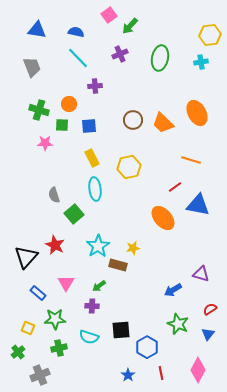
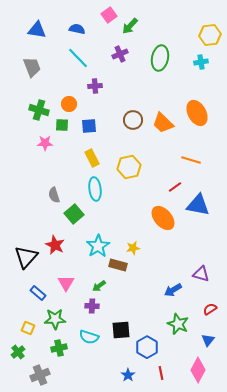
blue semicircle at (76, 32): moved 1 px right, 3 px up
blue triangle at (208, 334): moved 6 px down
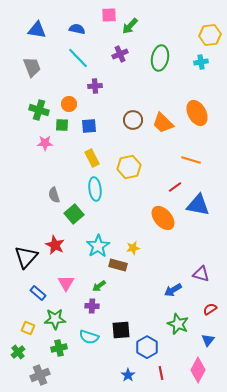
pink square at (109, 15): rotated 35 degrees clockwise
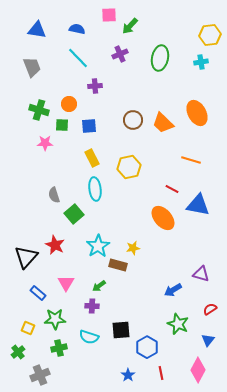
red line at (175, 187): moved 3 px left, 2 px down; rotated 64 degrees clockwise
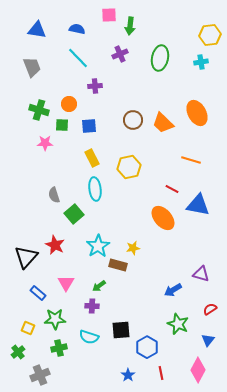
green arrow at (130, 26): rotated 36 degrees counterclockwise
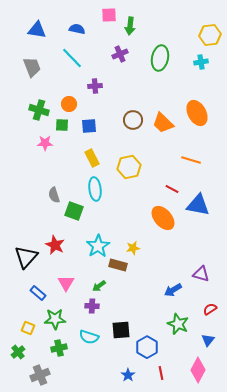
cyan line at (78, 58): moved 6 px left
green square at (74, 214): moved 3 px up; rotated 30 degrees counterclockwise
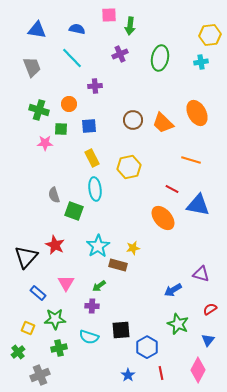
green square at (62, 125): moved 1 px left, 4 px down
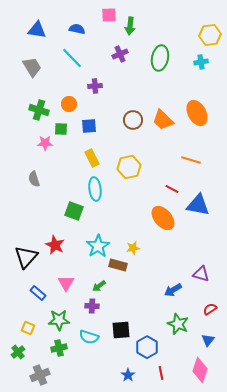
gray trapezoid at (32, 67): rotated 10 degrees counterclockwise
orange trapezoid at (163, 123): moved 3 px up
gray semicircle at (54, 195): moved 20 px left, 16 px up
green star at (55, 319): moved 4 px right, 1 px down
pink diamond at (198, 370): moved 2 px right; rotated 10 degrees counterclockwise
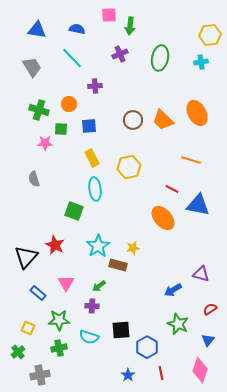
gray cross at (40, 375): rotated 12 degrees clockwise
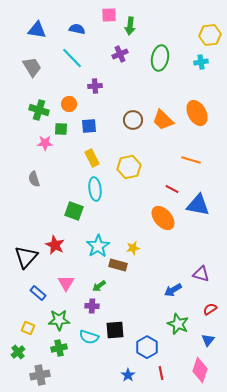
black square at (121, 330): moved 6 px left
